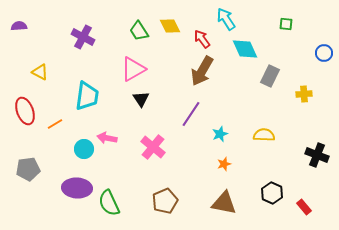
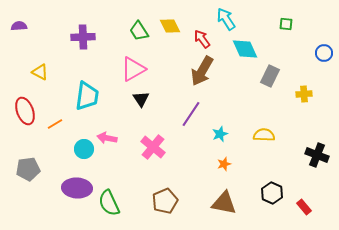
purple cross: rotated 30 degrees counterclockwise
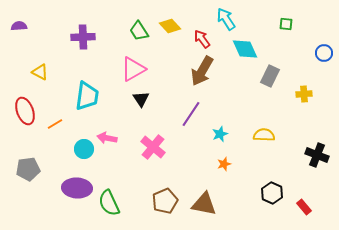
yellow diamond: rotated 15 degrees counterclockwise
brown triangle: moved 20 px left, 1 px down
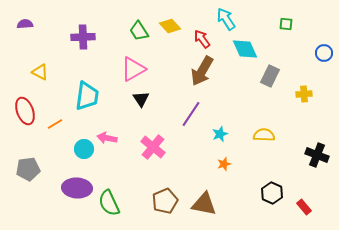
purple semicircle: moved 6 px right, 2 px up
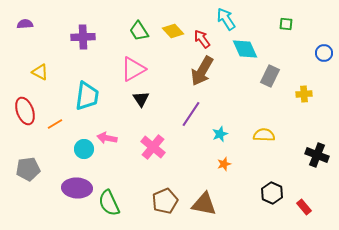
yellow diamond: moved 3 px right, 5 px down
